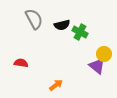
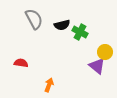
yellow circle: moved 1 px right, 2 px up
orange arrow: moved 7 px left; rotated 32 degrees counterclockwise
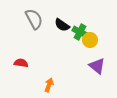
black semicircle: rotated 49 degrees clockwise
yellow circle: moved 15 px left, 12 px up
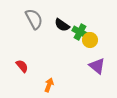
red semicircle: moved 1 px right, 3 px down; rotated 40 degrees clockwise
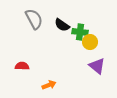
green cross: rotated 21 degrees counterclockwise
yellow circle: moved 2 px down
red semicircle: rotated 48 degrees counterclockwise
orange arrow: rotated 48 degrees clockwise
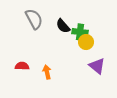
black semicircle: moved 1 px right, 1 px down; rotated 14 degrees clockwise
yellow circle: moved 4 px left
orange arrow: moved 2 px left, 13 px up; rotated 80 degrees counterclockwise
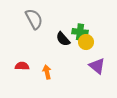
black semicircle: moved 13 px down
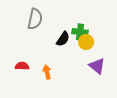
gray semicircle: moved 1 px right; rotated 40 degrees clockwise
black semicircle: rotated 105 degrees counterclockwise
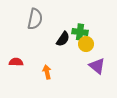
yellow circle: moved 2 px down
red semicircle: moved 6 px left, 4 px up
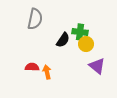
black semicircle: moved 1 px down
red semicircle: moved 16 px right, 5 px down
